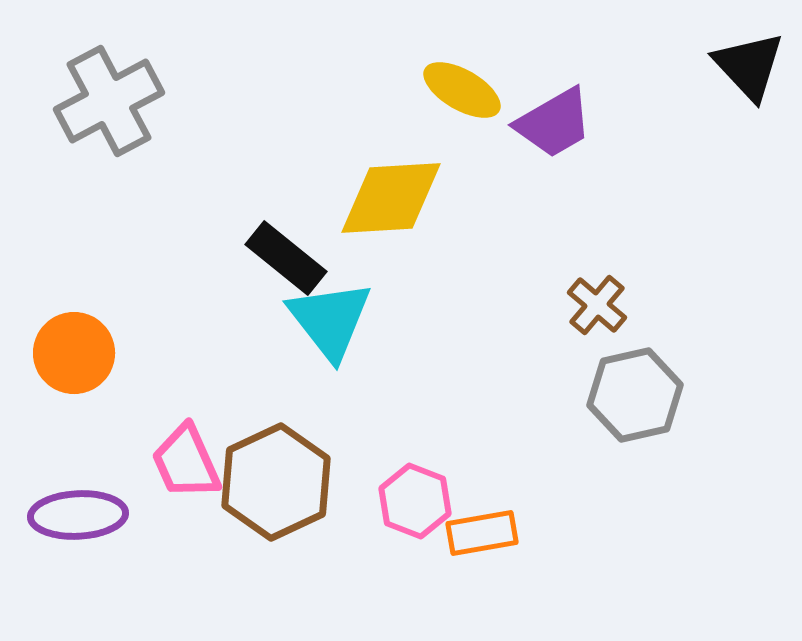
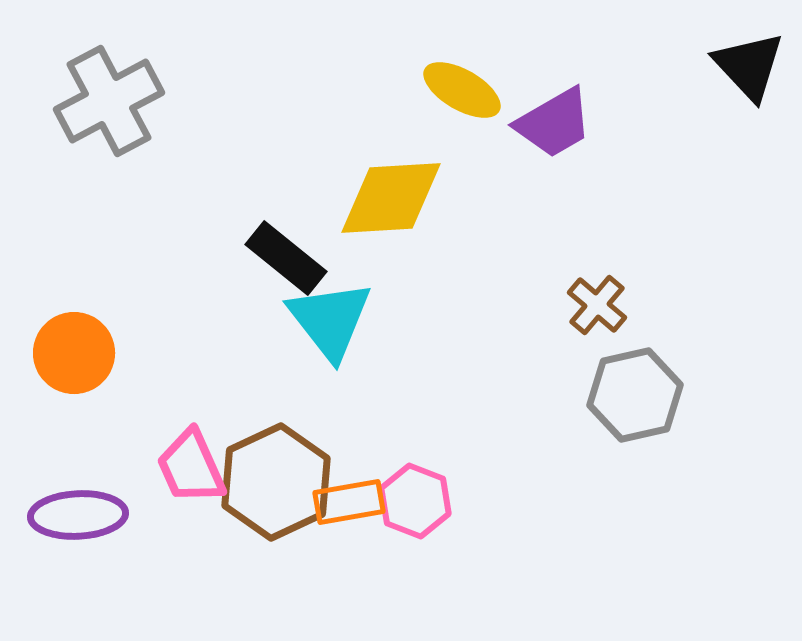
pink trapezoid: moved 5 px right, 5 px down
orange rectangle: moved 133 px left, 31 px up
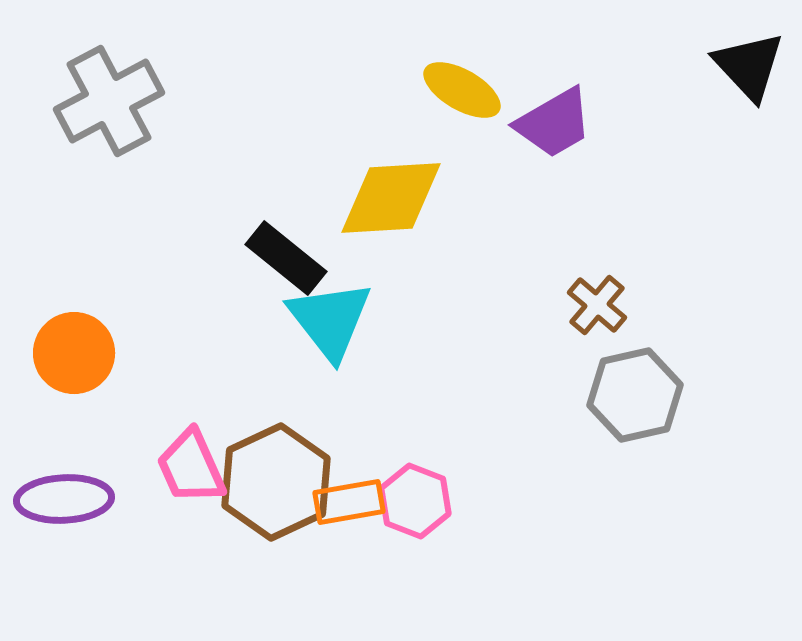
purple ellipse: moved 14 px left, 16 px up
